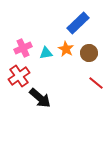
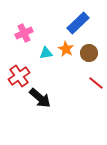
pink cross: moved 1 px right, 15 px up
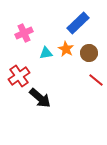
red line: moved 3 px up
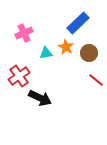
orange star: moved 2 px up
black arrow: rotated 15 degrees counterclockwise
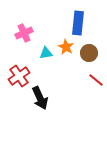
blue rectangle: rotated 40 degrees counterclockwise
black arrow: rotated 40 degrees clockwise
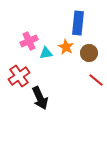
pink cross: moved 5 px right, 8 px down
